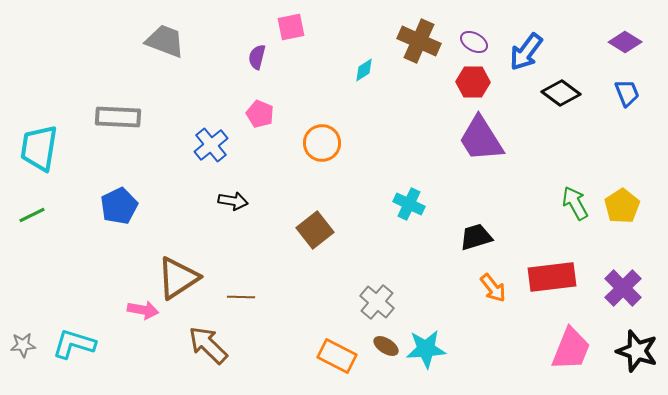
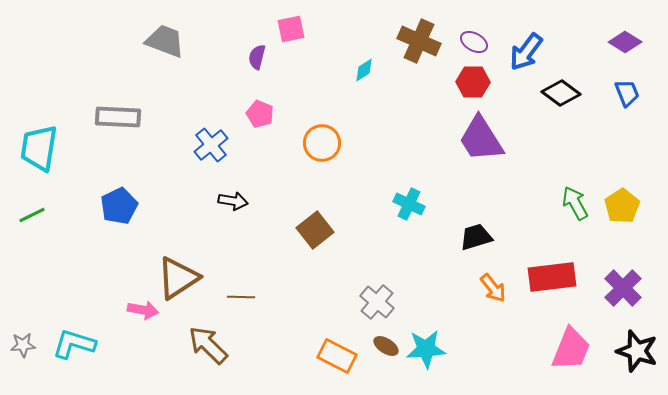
pink square: moved 2 px down
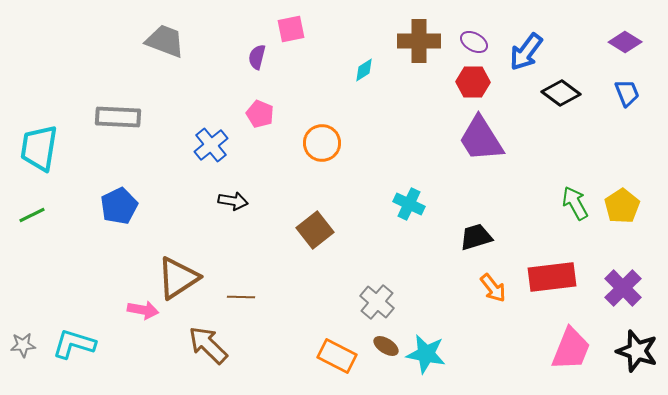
brown cross: rotated 24 degrees counterclockwise
cyan star: moved 5 px down; rotated 15 degrees clockwise
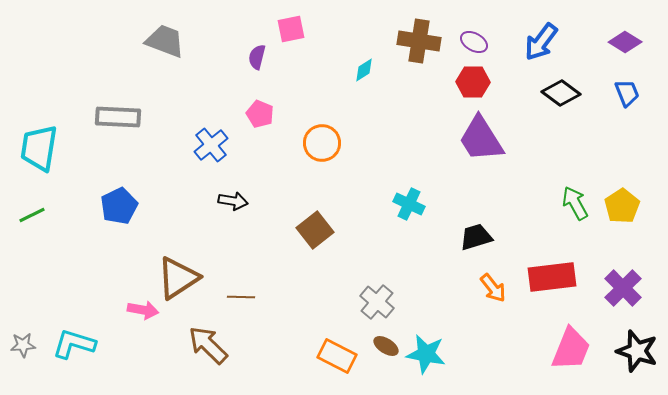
brown cross: rotated 9 degrees clockwise
blue arrow: moved 15 px right, 10 px up
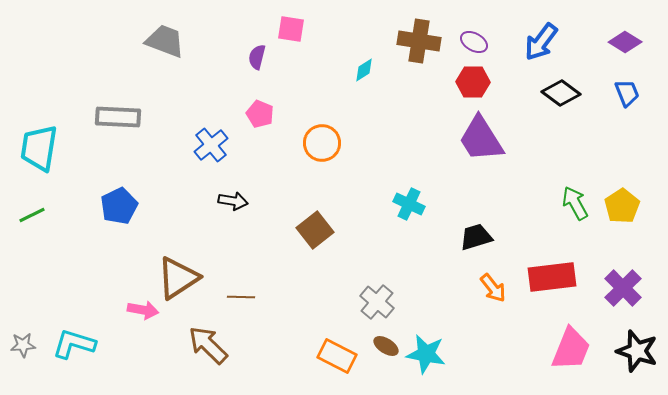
pink square: rotated 20 degrees clockwise
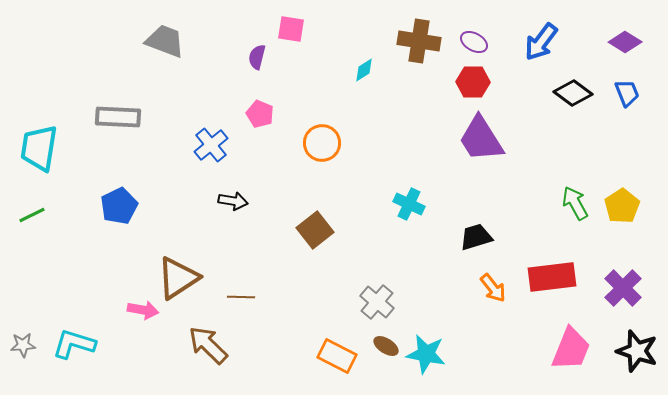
black diamond: moved 12 px right
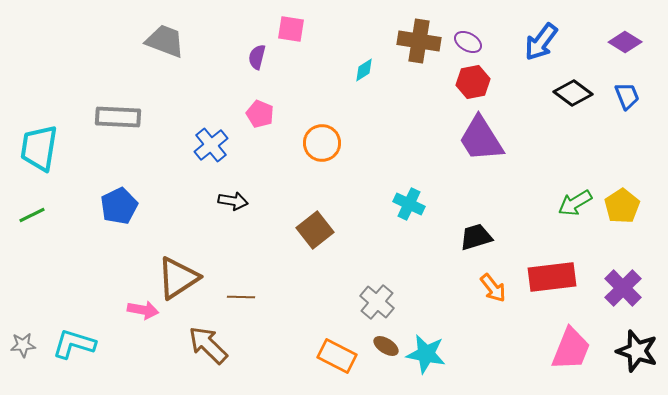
purple ellipse: moved 6 px left
red hexagon: rotated 12 degrees counterclockwise
blue trapezoid: moved 3 px down
green arrow: rotated 92 degrees counterclockwise
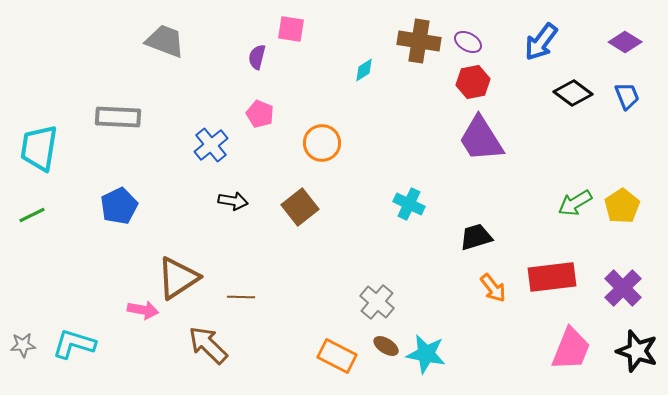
brown square: moved 15 px left, 23 px up
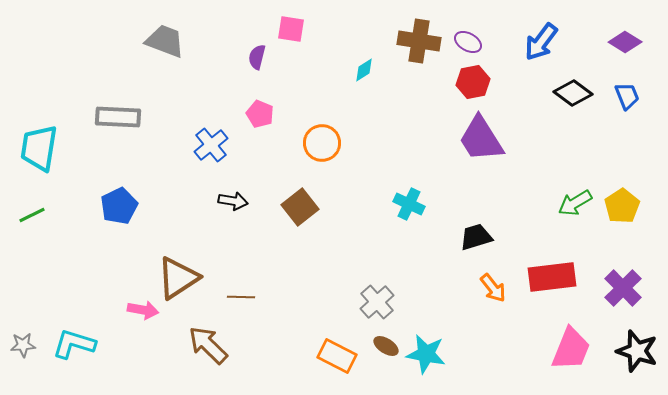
gray cross: rotated 8 degrees clockwise
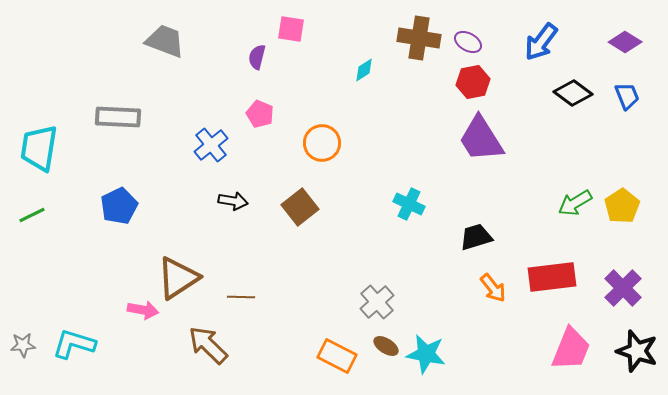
brown cross: moved 3 px up
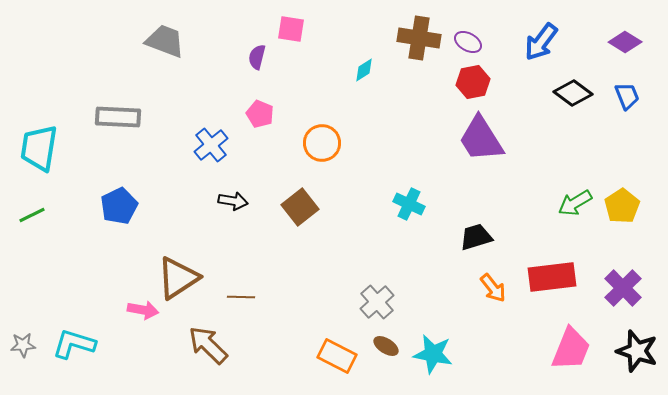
cyan star: moved 7 px right
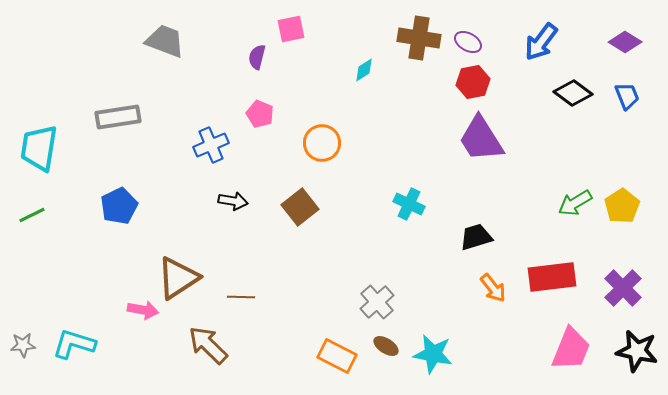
pink square: rotated 20 degrees counterclockwise
gray rectangle: rotated 12 degrees counterclockwise
blue cross: rotated 16 degrees clockwise
black star: rotated 6 degrees counterclockwise
